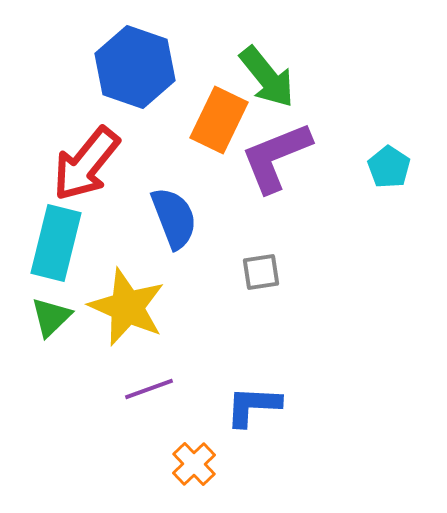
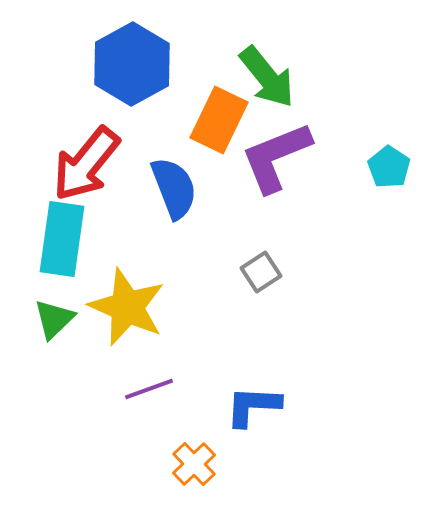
blue hexagon: moved 3 px left, 3 px up; rotated 12 degrees clockwise
blue semicircle: moved 30 px up
cyan rectangle: moved 6 px right, 4 px up; rotated 6 degrees counterclockwise
gray square: rotated 24 degrees counterclockwise
green triangle: moved 3 px right, 2 px down
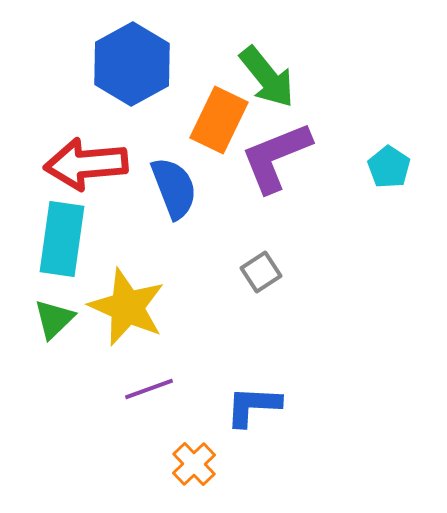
red arrow: rotated 46 degrees clockwise
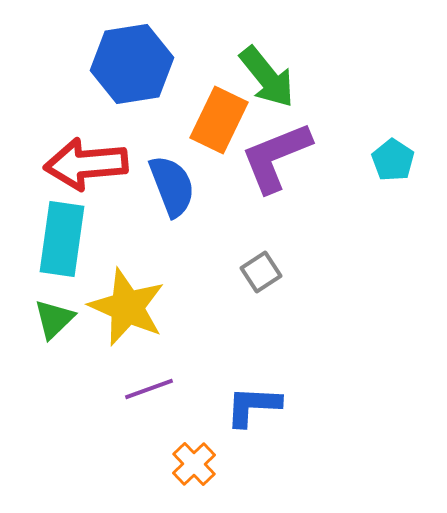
blue hexagon: rotated 20 degrees clockwise
cyan pentagon: moved 4 px right, 7 px up
blue semicircle: moved 2 px left, 2 px up
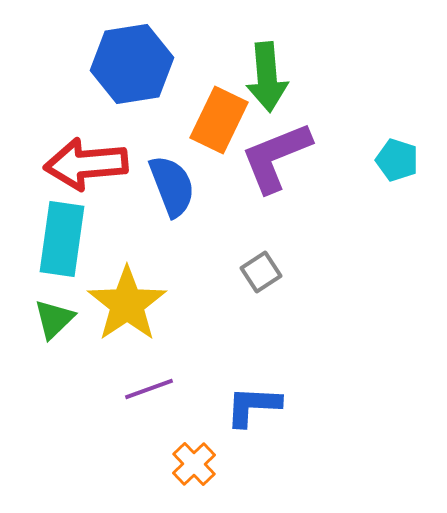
green arrow: rotated 34 degrees clockwise
cyan pentagon: moved 4 px right; rotated 15 degrees counterclockwise
yellow star: moved 3 px up; rotated 14 degrees clockwise
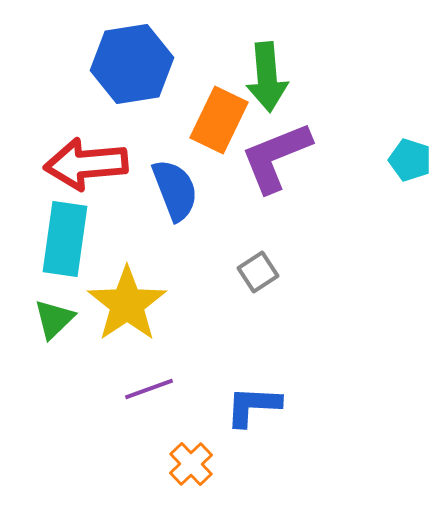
cyan pentagon: moved 13 px right
blue semicircle: moved 3 px right, 4 px down
cyan rectangle: moved 3 px right
gray square: moved 3 px left
orange cross: moved 3 px left
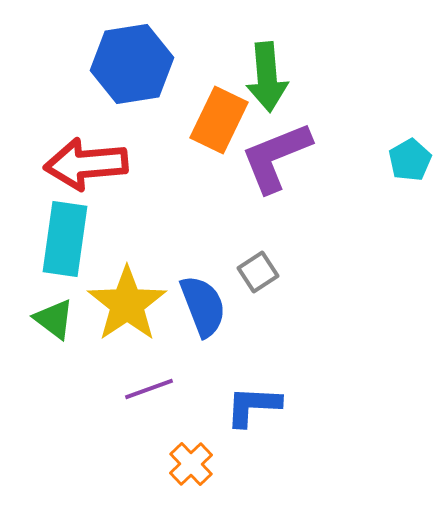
cyan pentagon: rotated 24 degrees clockwise
blue semicircle: moved 28 px right, 116 px down
green triangle: rotated 39 degrees counterclockwise
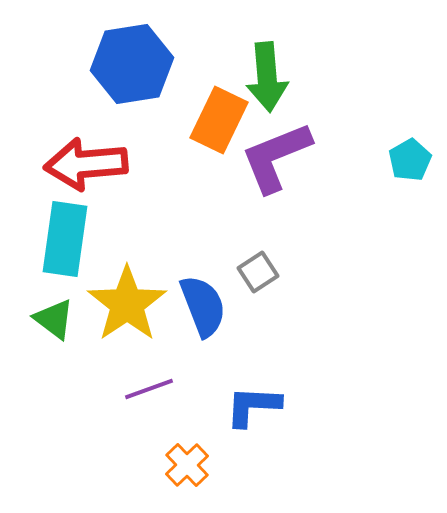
orange cross: moved 4 px left, 1 px down
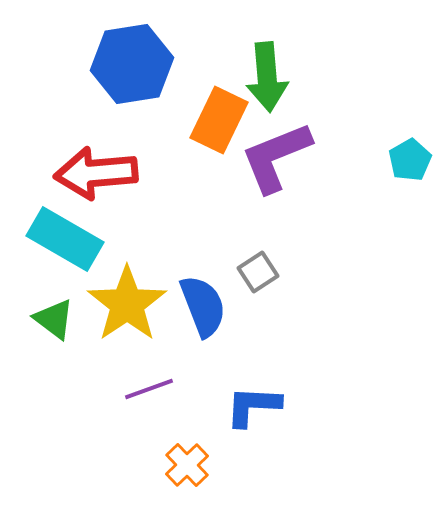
red arrow: moved 10 px right, 9 px down
cyan rectangle: rotated 68 degrees counterclockwise
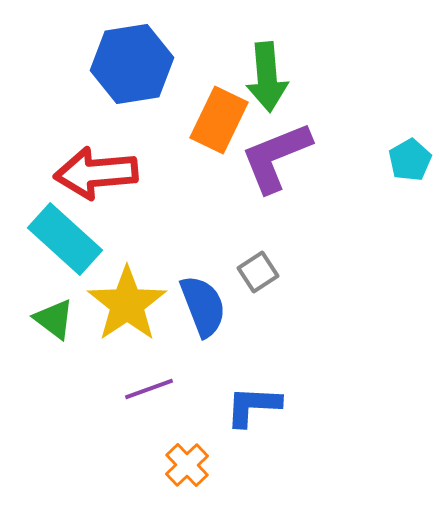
cyan rectangle: rotated 12 degrees clockwise
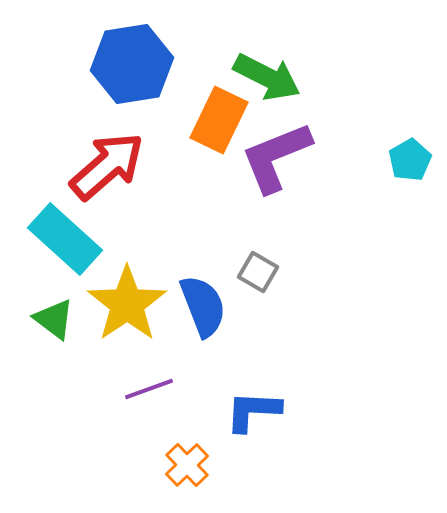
green arrow: rotated 58 degrees counterclockwise
red arrow: moved 11 px right, 7 px up; rotated 144 degrees clockwise
gray square: rotated 27 degrees counterclockwise
blue L-shape: moved 5 px down
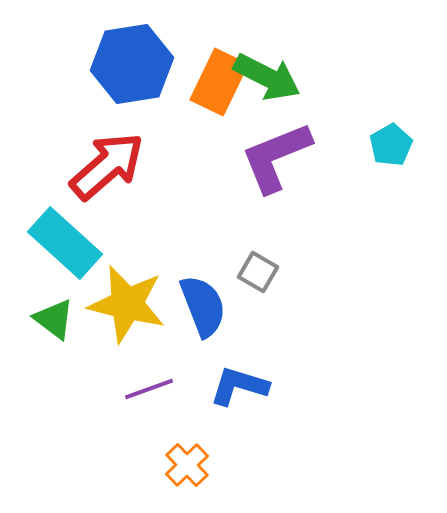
orange rectangle: moved 38 px up
cyan pentagon: moved 19 px left, 15 px up
cyan rectangle: moved 4 px down
yellow star: rotated 24 degrees counterclockwise
blue L-shape: moved 14 px left, 25 px up; rotated 14 degrees clockwise
